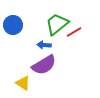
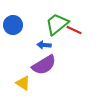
red line: moved 2 px up; rotated 56 degrees clockwise
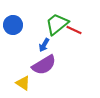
blue arrow: rotated 64 degrees counterclockwise
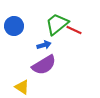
blue circle: moved 1 px right, 1 px down
blue arrow: rotated 136 degrees counterclockwise
yellow triangle: moved 1 px left, 4 px down
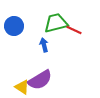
green trapezoid: moved 1 px left, 1 px up; rotated 25 degrees clockwise
blue arrow: rotated 88 degrees counterclockwise
purple semicircle: moved 4 px left, 15 px down
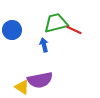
blue circle: moved 2 px left, 4 px down
purple semicircle: rotated 20 degrees clockwise
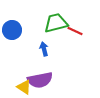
red line: moved 1 px right, 1 px down
blue arrow: moved 4 px down
yellow triangle: moved 2 px right
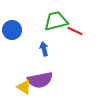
green trapezoid: moved 2 px up
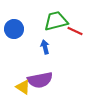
blue circle: moved 2 px right, 1 px up
blue arrow: moved 1 px right, 2 px up
yellow triangle: moved 1 px left
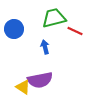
green trapezoid: moved 2 px left, 3 px up
